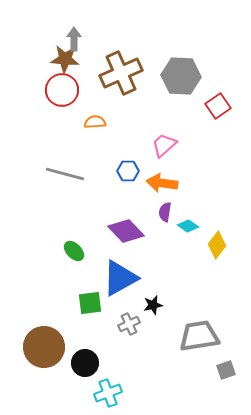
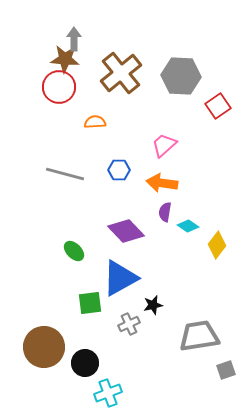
brown cross: rotated 15 degrees counterclockwise
red circle: moved 3 px left, 3 px up
blue hexagon: moved 9 px left, 1 px up
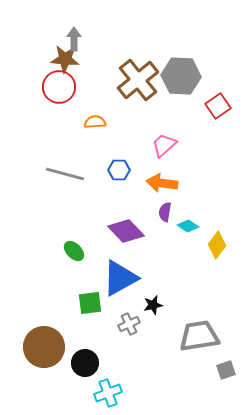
brown cross: moved 17 px right, 7 px down
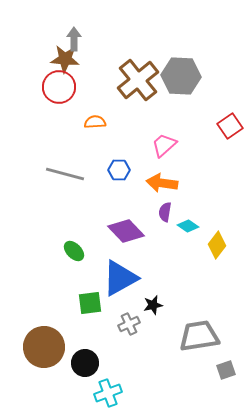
red square: moved 12 px right, 20 px down
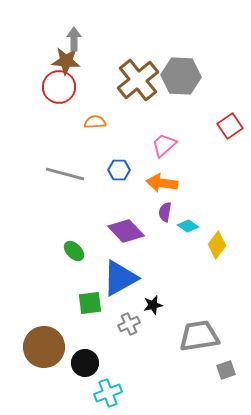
brown star: moved 1 px right, 2 px down
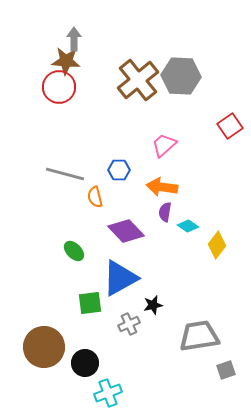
orange semicircle: moved 75 px down; rotated 100 degrees counterclockwise
orange arrow: moved 4 px down
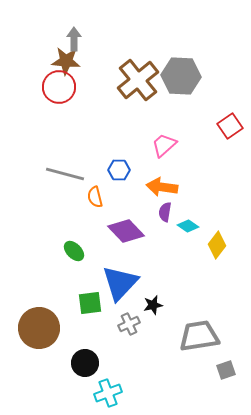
blue triangle: moved 5 px down; rotated 18 degrees counterclockwise
brown circle: moved 5 px left, 19 px up
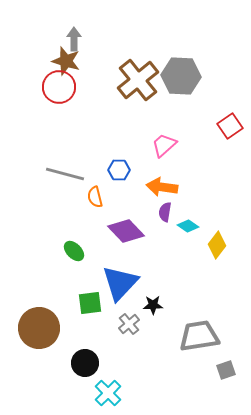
brown star: rotated 12 degrees clockwise
black star: rotated 12 degrees clockwise
gray cross: rotated 15 degrees counterclockwise
cyan cross: rotated 24 degrees counterclockwise
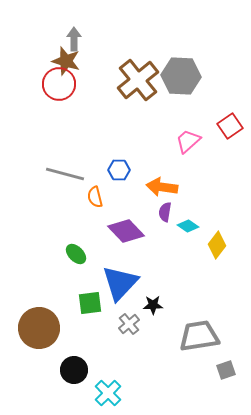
red circle: moved 3 px up
pink trapezoid: moved 24 px right, 4 px up
green ellipse: moved 2 px right, 3 px down
black circle: moved 11 px left, 7 px down
